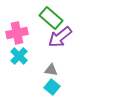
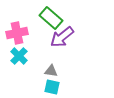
purple arrow: moved 2 px right
gray triangle: moved 1 px down
cyan square: rotated 28 degrees counterclockwise
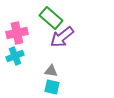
cyan cross: moved 4 px left; rotated 24 degrees clockwise
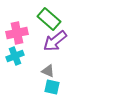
green rectangle: moved 2 px left, 1 px down
purple arrow: moved 7 px left, 4 px down
gray triangle: moved 3 px left; rotated 16 degrees clockwise
